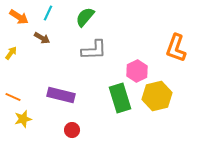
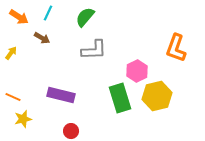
red circle: moved 1 px left, 1 px down
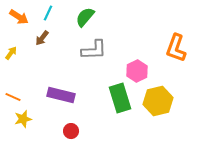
brown arrow: rotated 98 degrees clockwise
yellow hexagon: moved 1 px right, 5 px down
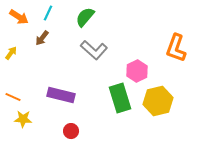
gray L-shape: rotated 44 degrees clockwise
yellow star: rotated 18 degrees clockwise
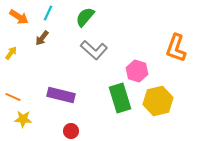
pink hexagon: rotated 15 degrees counterclockwise
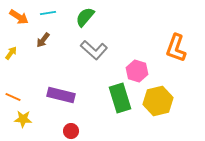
cyan line: rotated 56 degrees clockwise
brown arrow: moved 1 px right, 2 px down
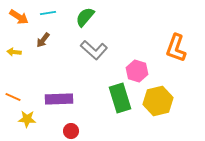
yellow arrow: moved 3 px right, 1 px up; rotated 120 degrees counterclockwise
purple rectangle: moved 2 px left, 4 px down; rotated 16 degrees counterclockwise
yellow star: moved 4 px right
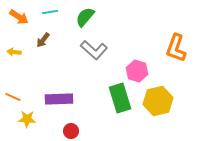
cyan line: moved 2 px right, 1 px up
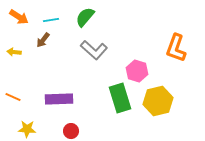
cyan line: moved 1 px right, 8 px down
yellow star: moved 10 px down
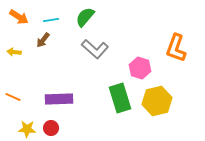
gray L-shape: moved 1 px right, 1 px up
pink hexagon: moved 3 px right, 3 px up
yellow hexagon: moved 1 px left
red circle: moved 20 px left, 3 px up
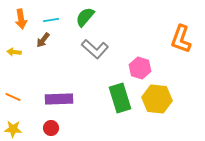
orange arrow: moved 2 px right, 2 px down; rotated 48 degrees clockwise
orange L-shape: moved 5 px right, 9 px up
yellow hexagon: moved 2 px up; rotated 20 degrees clockwise
yellow star: moved 14 px left
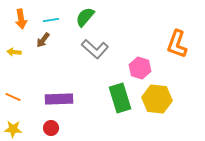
orange L-shape: moved 4 px left, 5 px down
